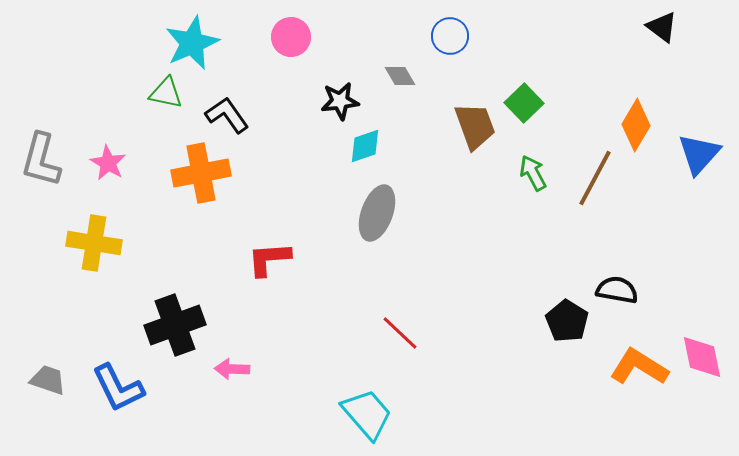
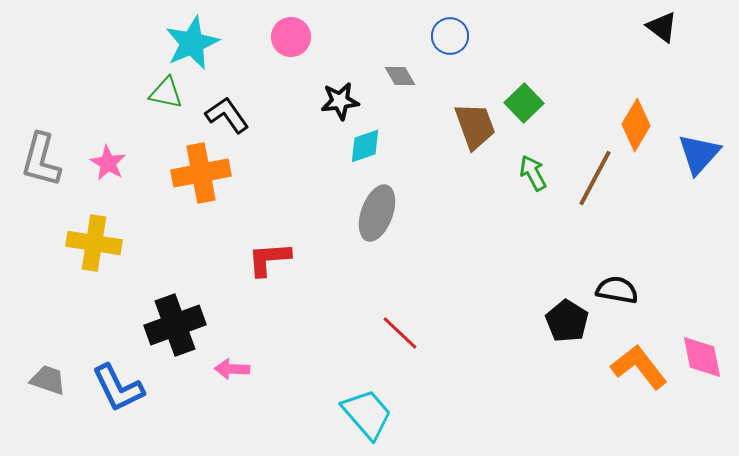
orange L-shape: rotated 20 degrees clockwise
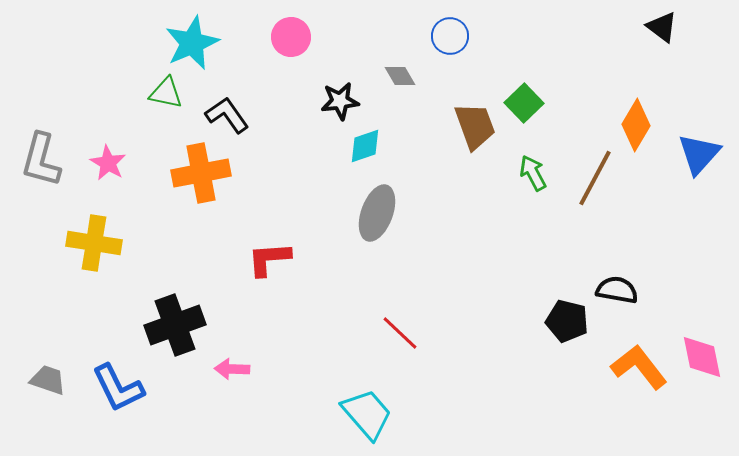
black pentagon: rotated 18 degrees counterclockwise
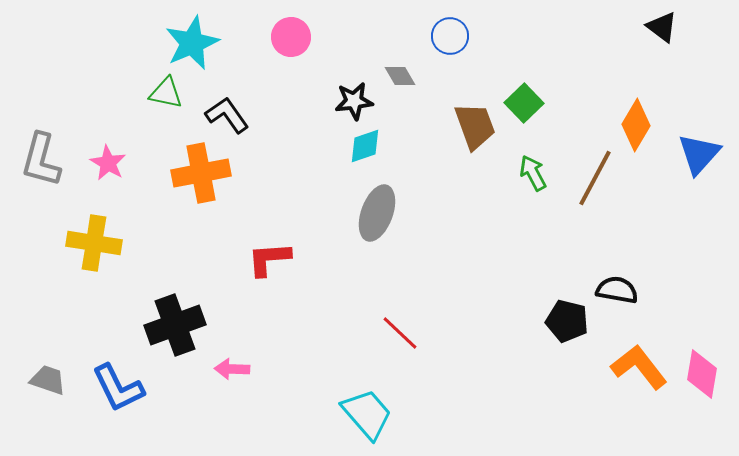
black star: moved 14 px right
pink diamond: moved 17 px down; rotated 21 degrees clockwise
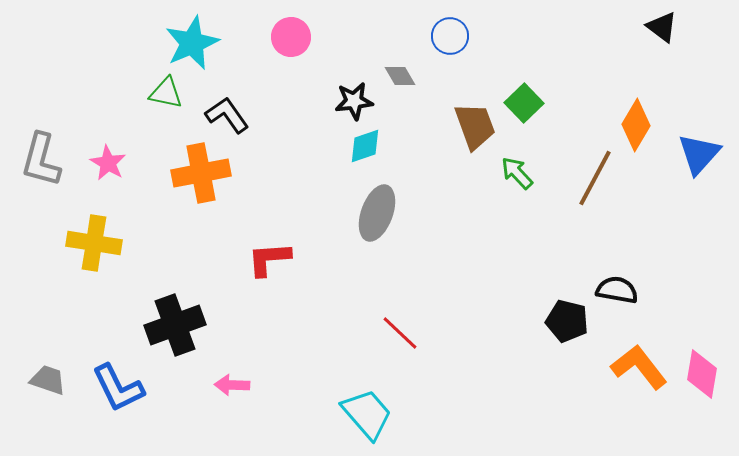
green arrow: moved 16 px left; rotated 15 degrees counterclockwise
pink arrow: moved 16 px down
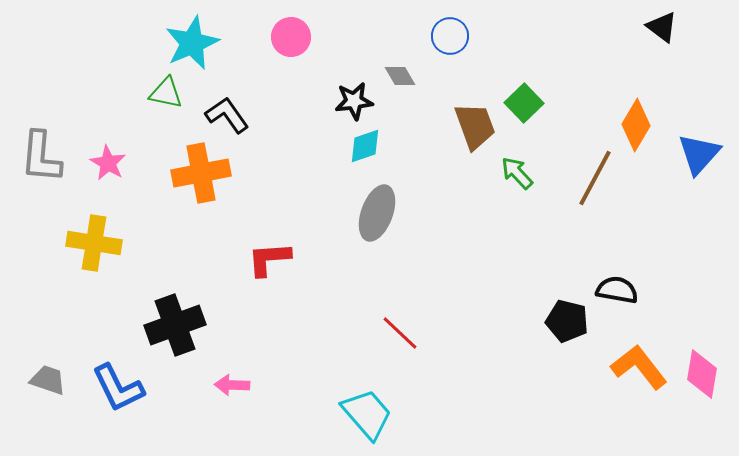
gray L-shape: moved 3 px up; rotated 10 degrees counterclockwise
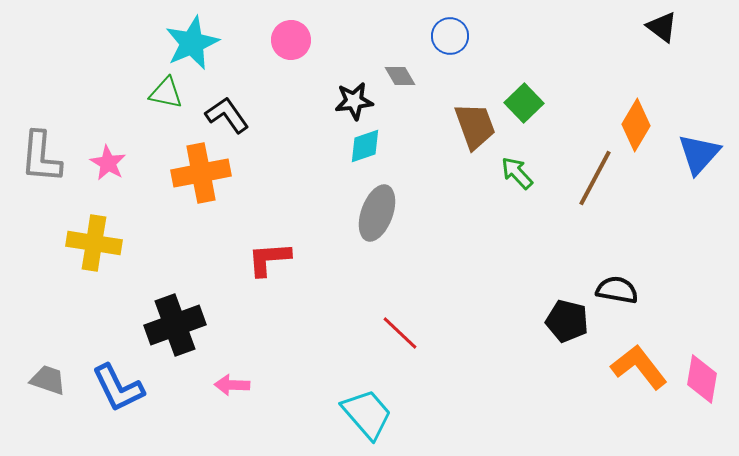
pink circle: moved 3 px down
pink diamond: moved 5 px down
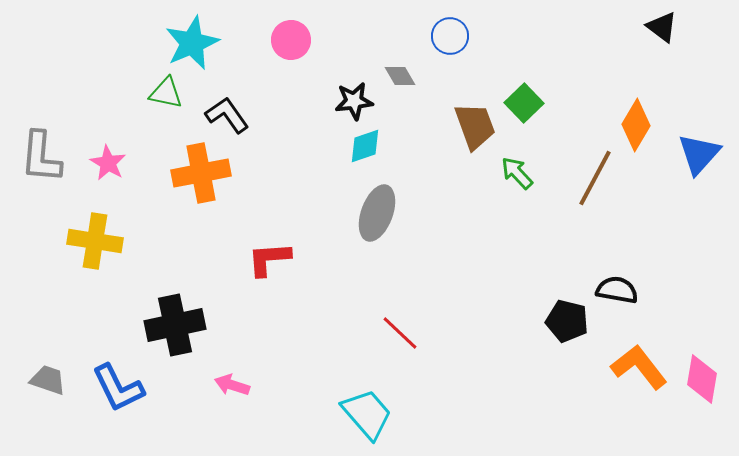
yellow cross: moved 1 px right, 2 px up
black cross: rotated 8 degrees clockwise
pink arrow: rotated 16 degrees clockwise
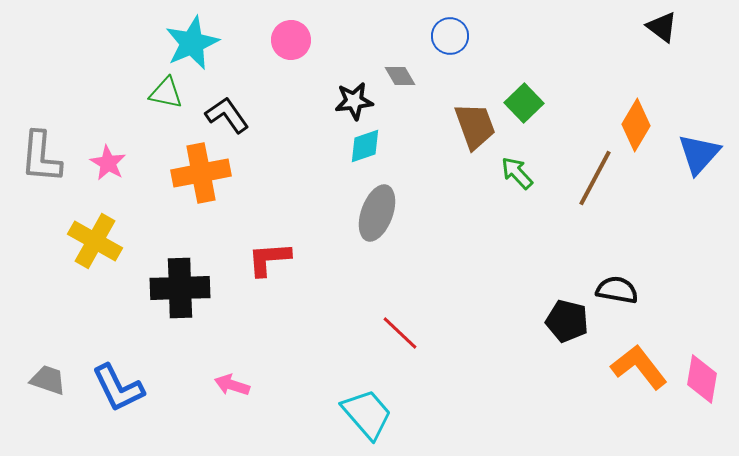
yellow cross: rotated 20 degrees clockwise
black cross: moved 5 px right, 37 px up; rotated 10 degrees clockwise
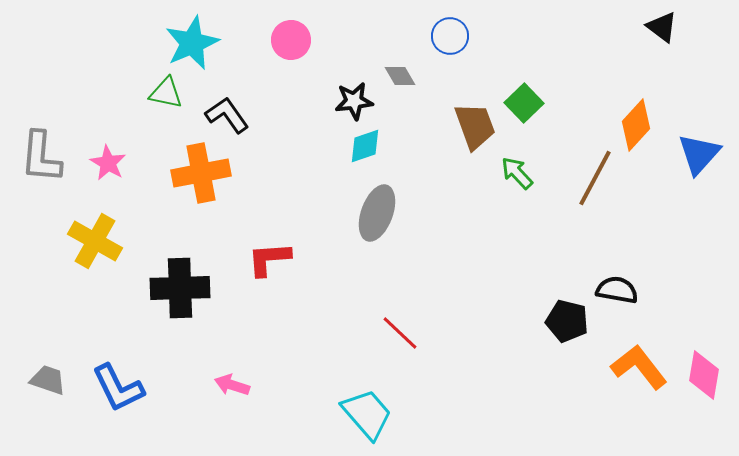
orange diamond: rotated 12 degrees clockwise
pink diamond: moved 2 px right, 4 px up
